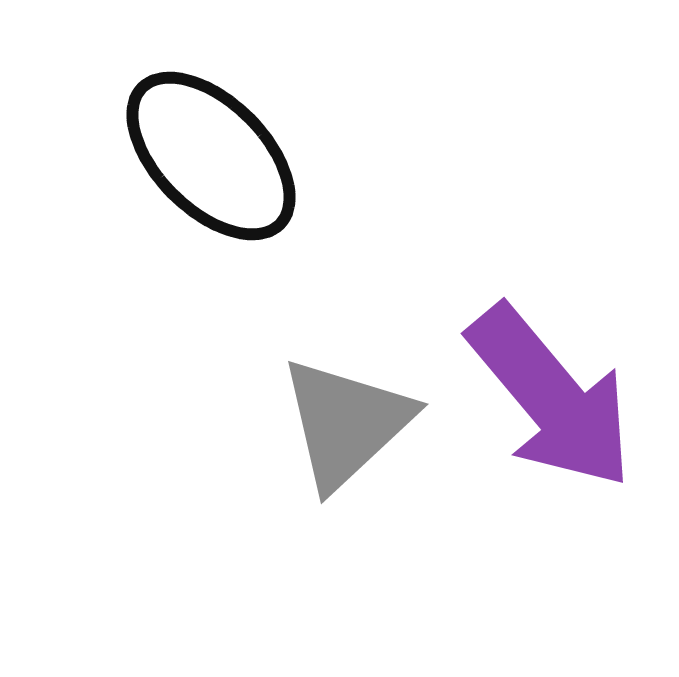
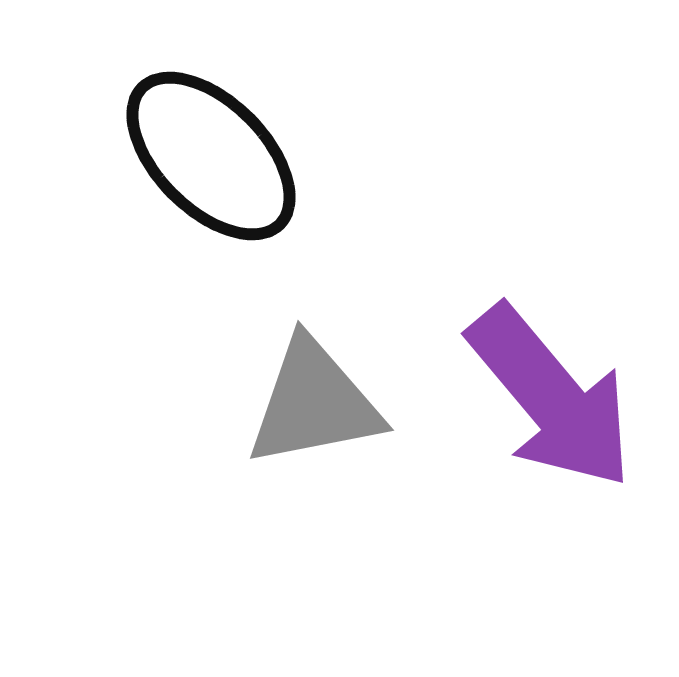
gray triangle: moved 32 px left, 20 px up; rotated 32 degrees clockwise
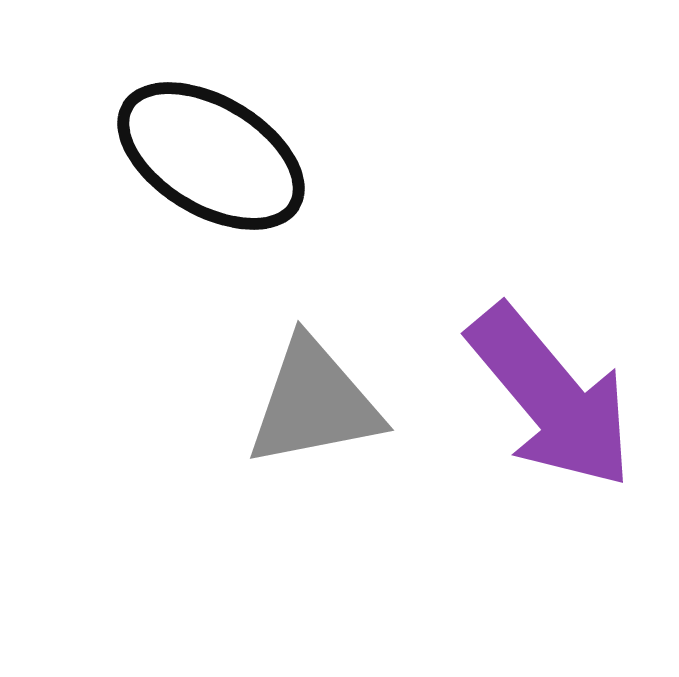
black ellipse: rotated 14 degrees counterclockwise
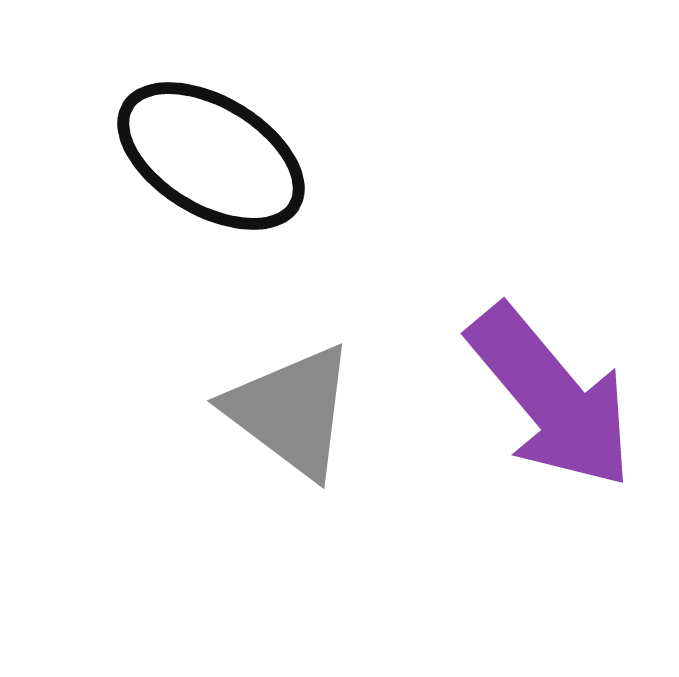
gray triangle: moved 23 px left, 8 px down; rotated 48 degrees clockwise
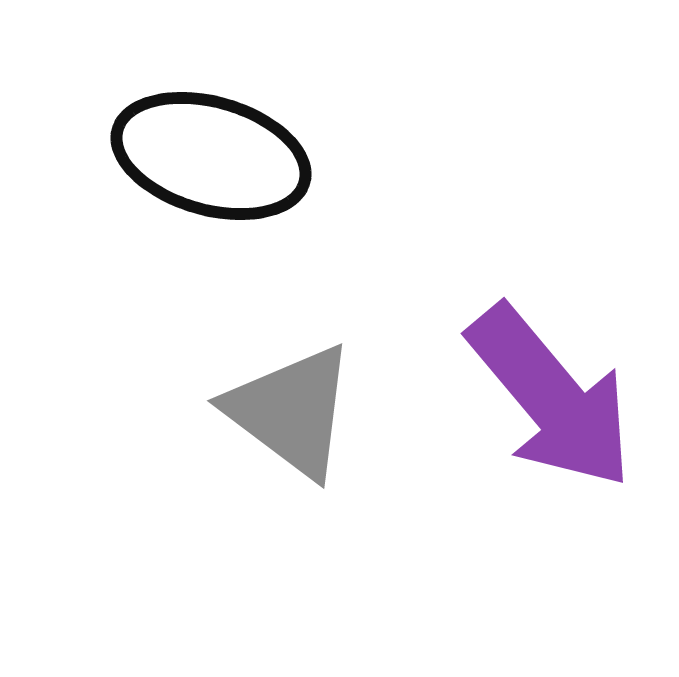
black ellipse: rotated 15 degrees counterclockwise
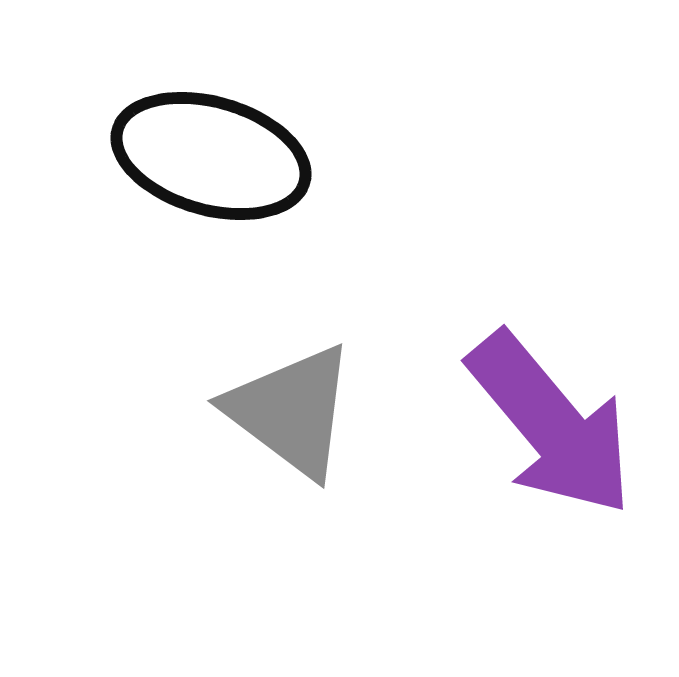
purple arrow: moved 27 px down
